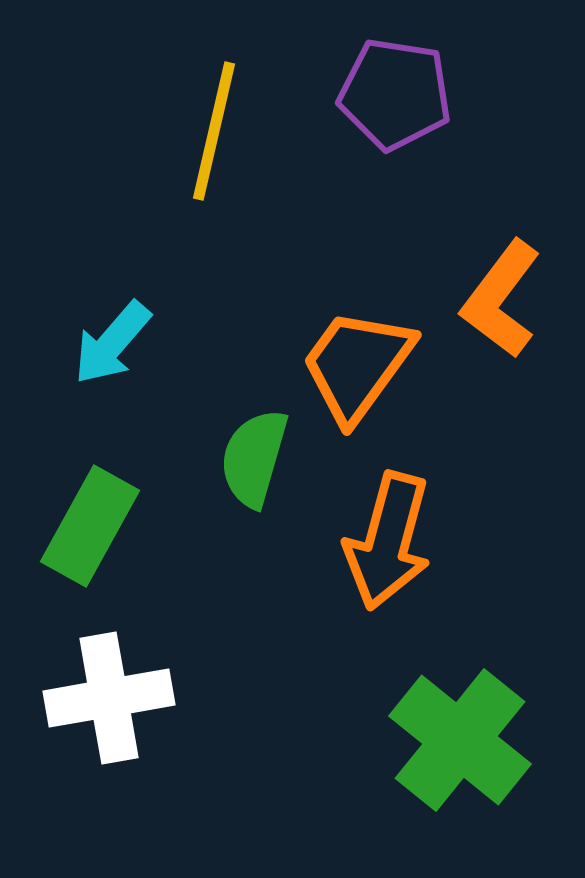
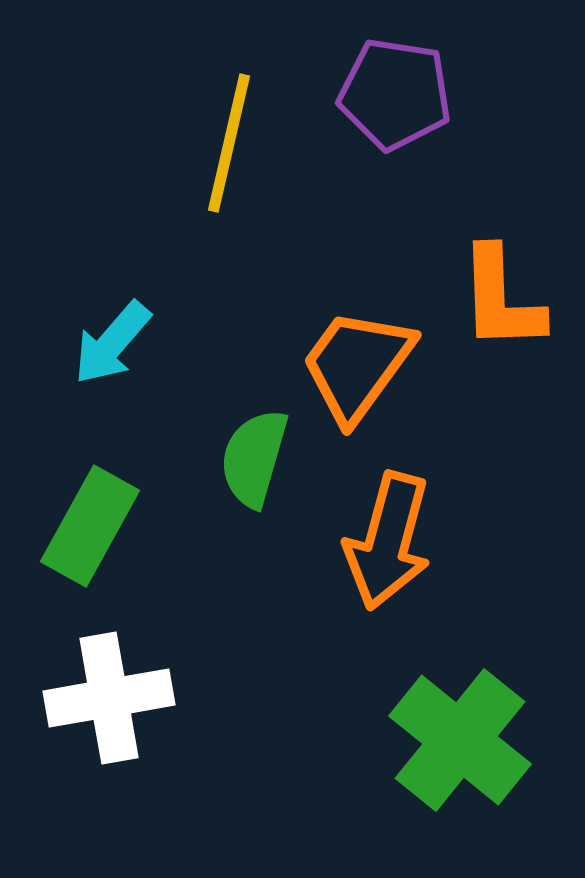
yellow line: moved 15 px right, 12 px down
orange L-shape: rotated 39 degrees counterclockwise
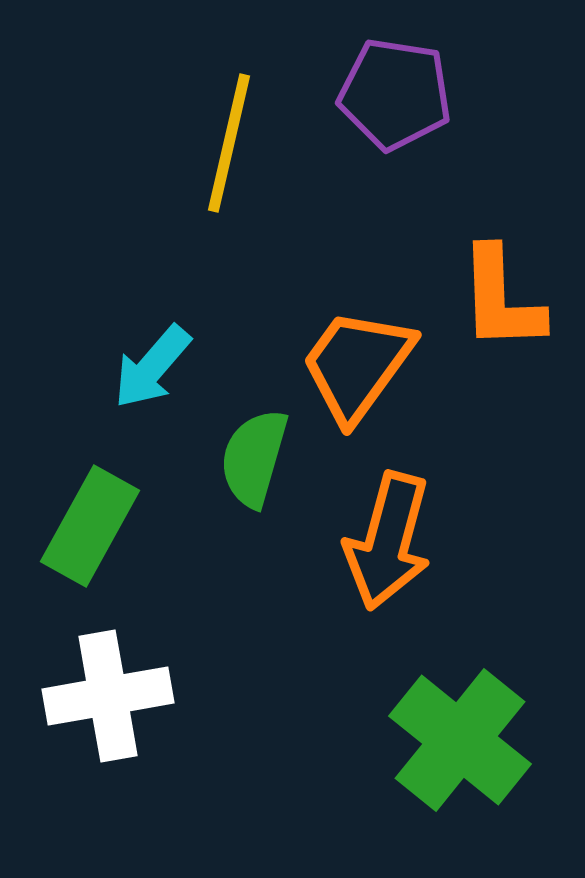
cyan arrow: moved 40 px right, 24 px down
white cross: moved 1 px left, 2 px up
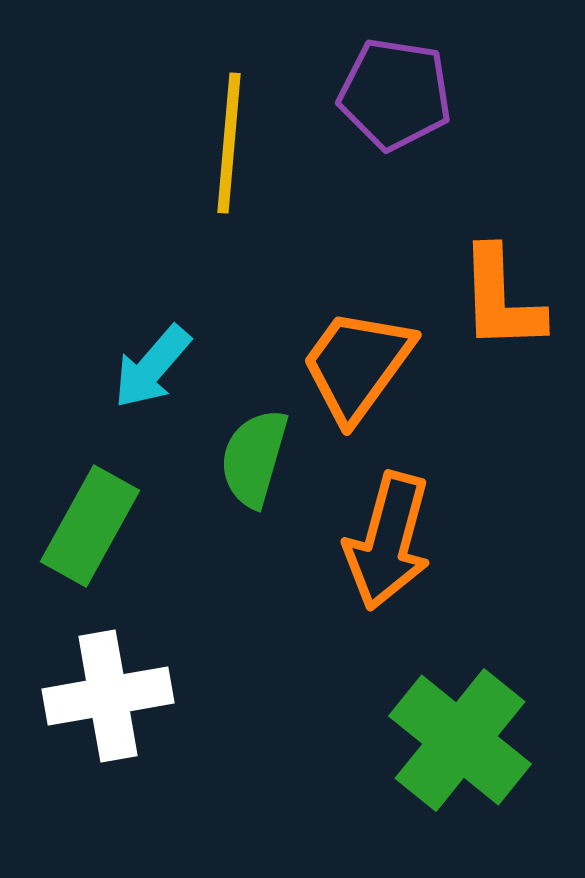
yellow line: rotated 8 degrees counterclockwise
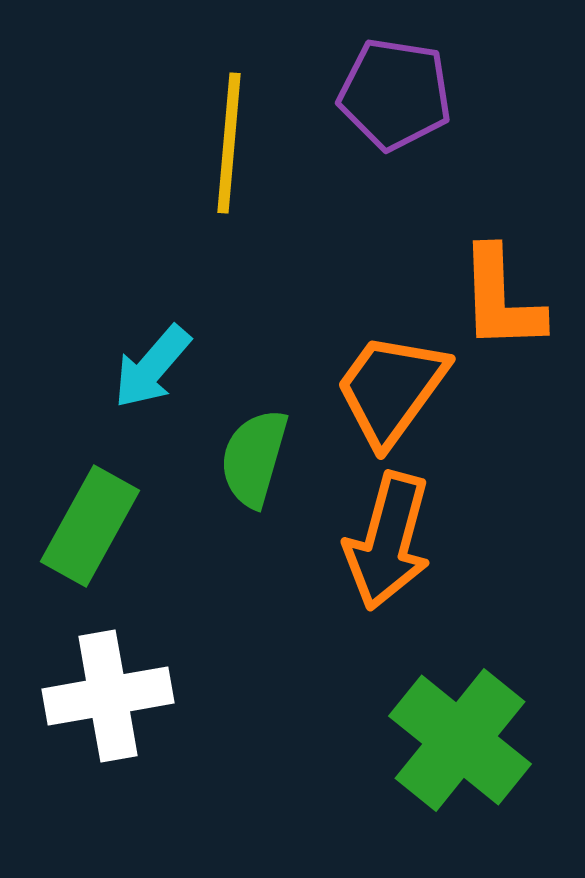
orange trapezoid: moved 34 px right, 24 px down
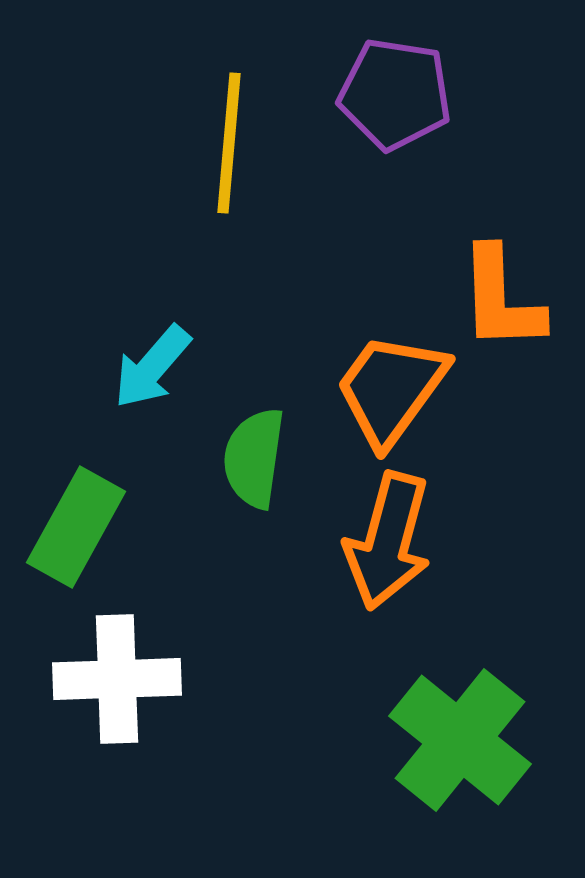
green semicircle: rotated 8 degrees counterclockwise
green rectangle: moved 14 px left, 1 px down
white cross: moved 9 px right, 17 px up; rotated 8 degrees clockwise
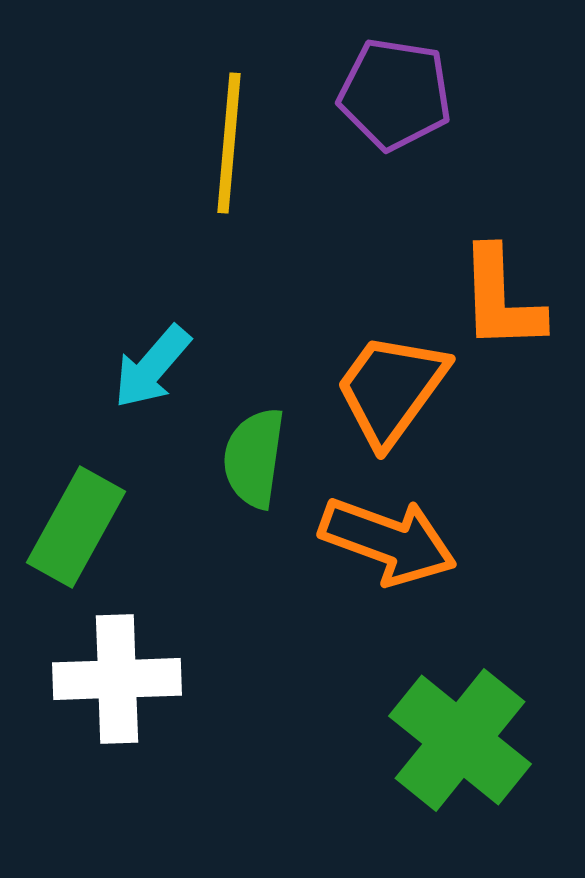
orange arrow: rotated 85 degrees counterclockwise
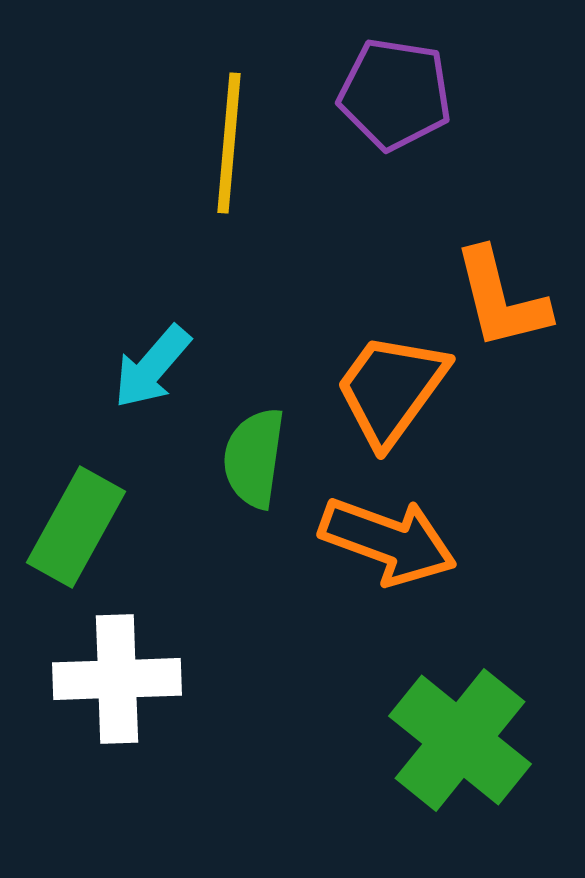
orange L-shape: rotated 12 degrees counterclockwise
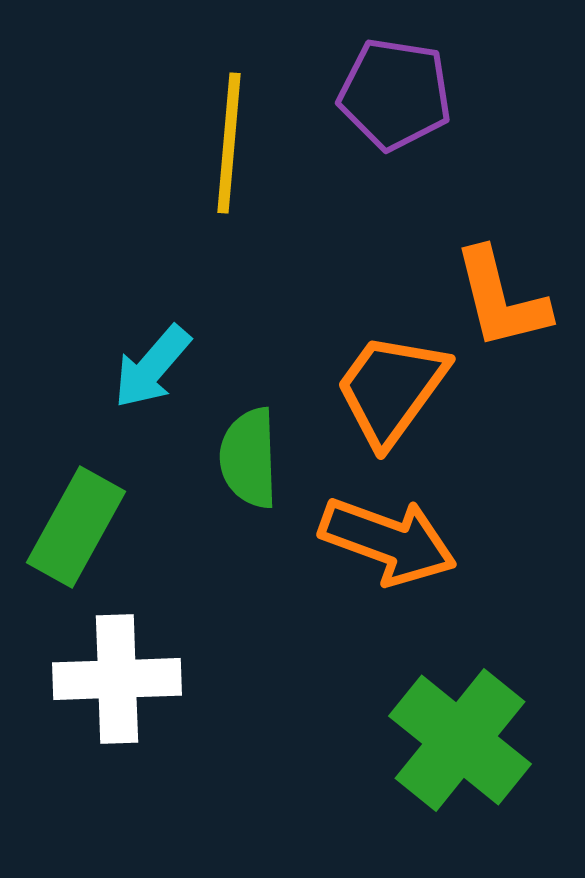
green semicircle: moved 5 px left; rotated 10 degrees counterclockwise
